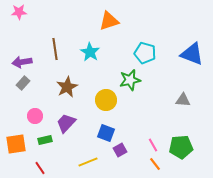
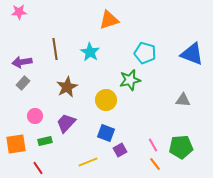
orange triangle: moved 1 px up
green rectangle: moved 1 px down
red line: moved 2 px left
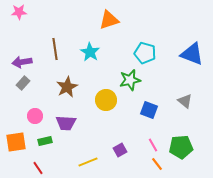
gray triangle: moved 2 px right, 1 px down; rotated 35 degrees clockwise
purple trapezoid: rotated 130 degrees counterclockwise
blue square: moved 43 px right, 23 px up
orange square: moved 2 px up
orange line: moved 2 px right
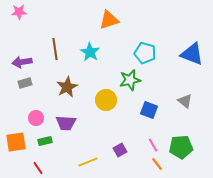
gray rectangle: moved 2 px right; rotated 32 degrees clockwise
pink circle: moved 1 px right, 2 px down
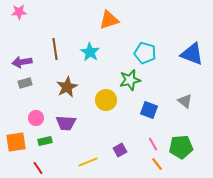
pink line: moved 1 px up
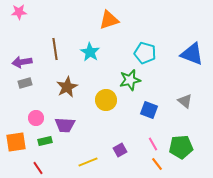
purple trapezoid: moved 1 px left, 2 px down
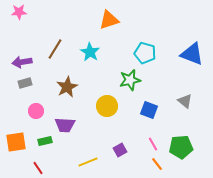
brown line: rotated 40 degrees clockwise
yellow circle: moved 1 px right, 6 px down
pink circle: moved 7 px up
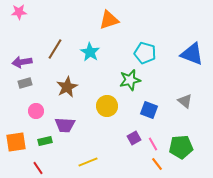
purple square: moved 14 px right, 12 px up
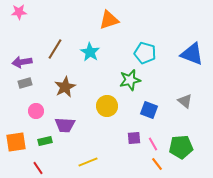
brown star: moved 2 px left
purple square: rotated 24 degrees clockwise
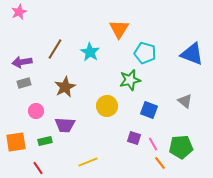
pink star: rotated 21 degrees counterclockwise
orange triangle: moved 10 px right, 9 px down; rotated 40 degrees counterclockwise
gray rectangle: moved 1 px left
purple square: rotated 24 degrees clockwise
orange line: moved 3 px right, 1 px up
